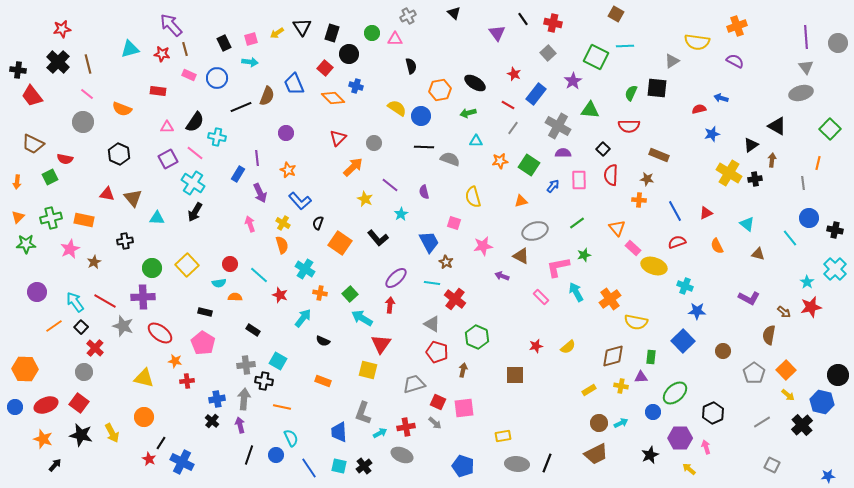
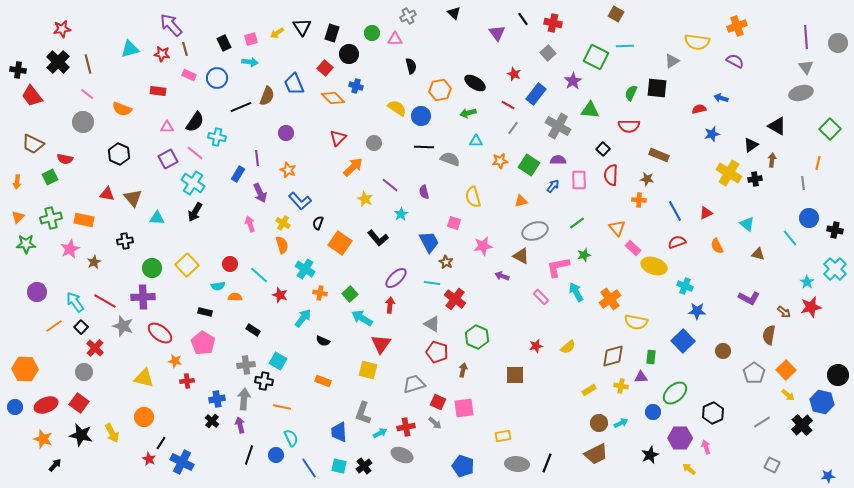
purple semicircle at (563, 153): moved 5 px left, 7 px down
cyan semicircle at (219, 283): moved 1 px left, 3 px down
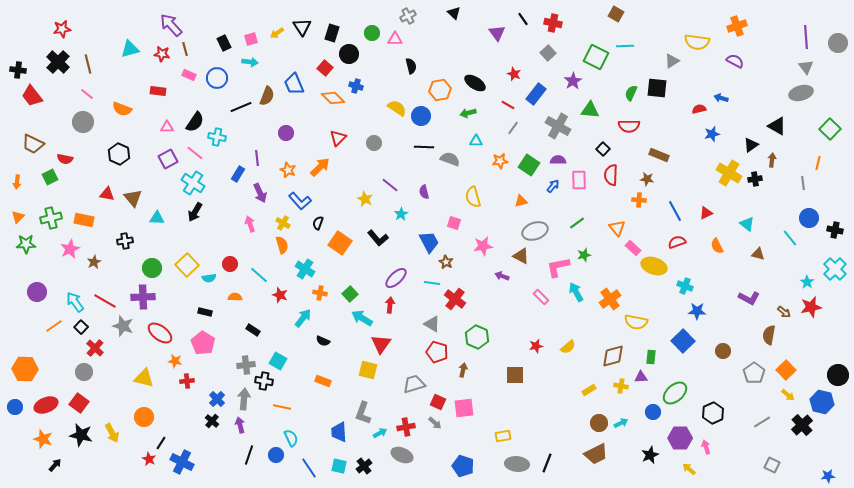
orange arrow at (353, 167): moved 33 px left
cyan semicircle at (218, 286): moved 9 px left, 8 px up
blue cross at (217, 399): rotated 35 degrees counterclockwise
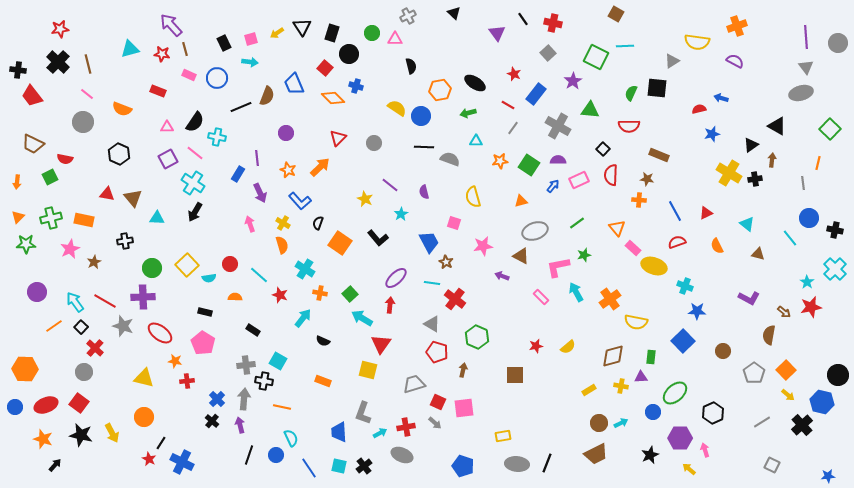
red star at (62, 29): moved 2 px left
red rectangle at (158, 91): rotated 14 degrees clockwise
pink rectangle at (579, 180): rotated 66 degrees clockwise
pink arrow at (706, 447): moved 1 px left, 3 px down
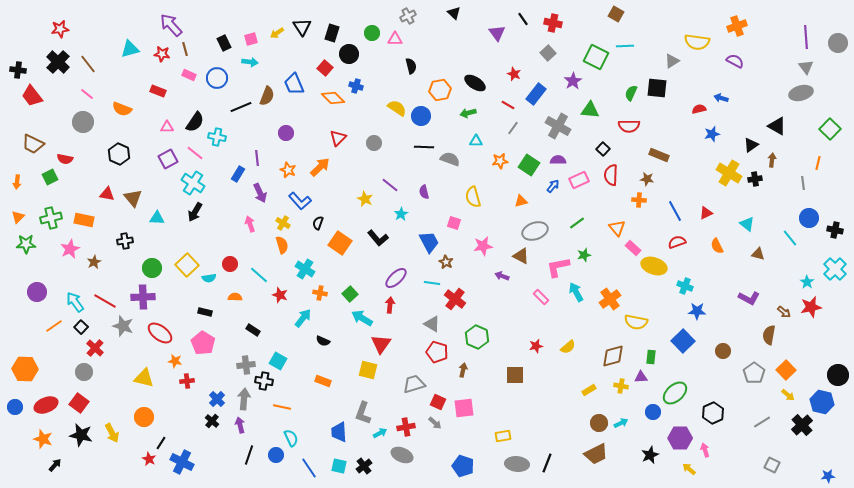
brown line at (88, 64): rotated 24 degrees counterclockwise
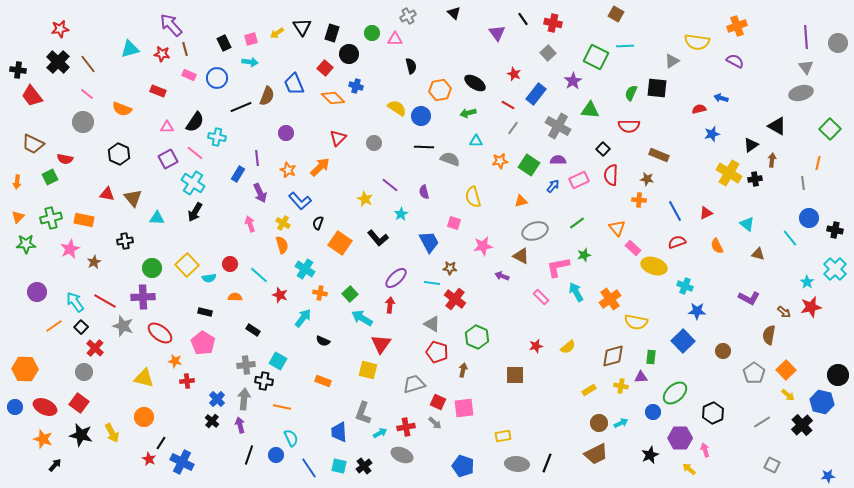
brown star at (446, 262): moved 4 px right, 6 px down; rotated 24 degrees counterclockwise
red ellipse at (46, 405): moved 1 px left, 2 px down; rotated 45 degrees clockwise
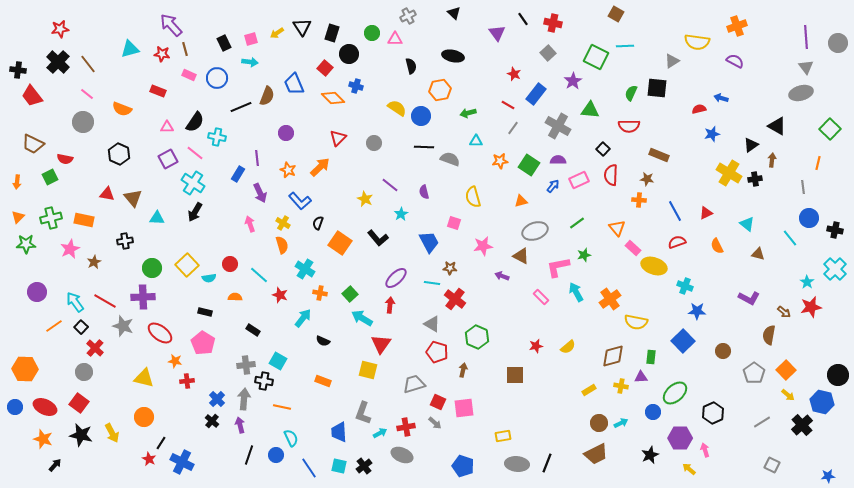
black ellipse at (475, 83): moved 22 px left, 27 px up; rotated 20 degrees counterclockwise
gray line at (803, 183): moved 4 px down
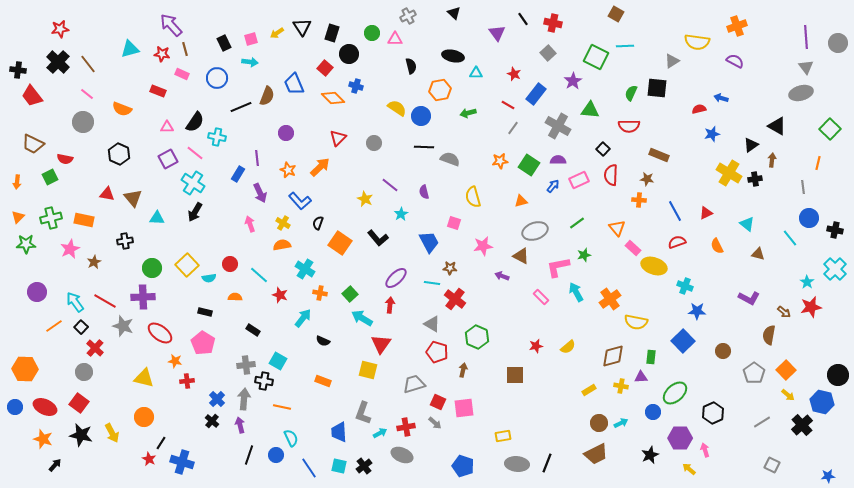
pink rectangle at (189, 75): moved 7 px left, 1 px up
cyan triangle at (476, 141): moved 68 px up
orange semicircle at (282, 245): rotated 84 degrees counterclockwise
blue cross at (182, 462): rotated 10 degrees counterclockwise
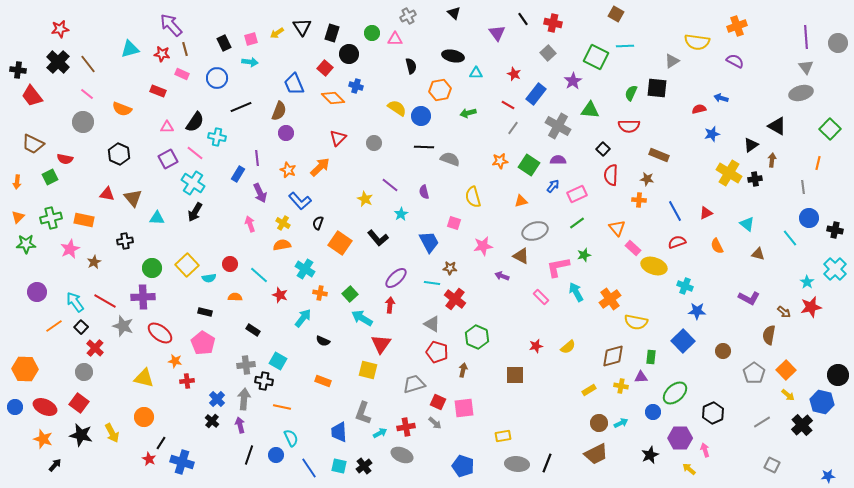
brown semicircle at (267, 96): moved 12 px right, 15 px down
pink rectangle at (579, 180): moved 2 px left, 14 px down
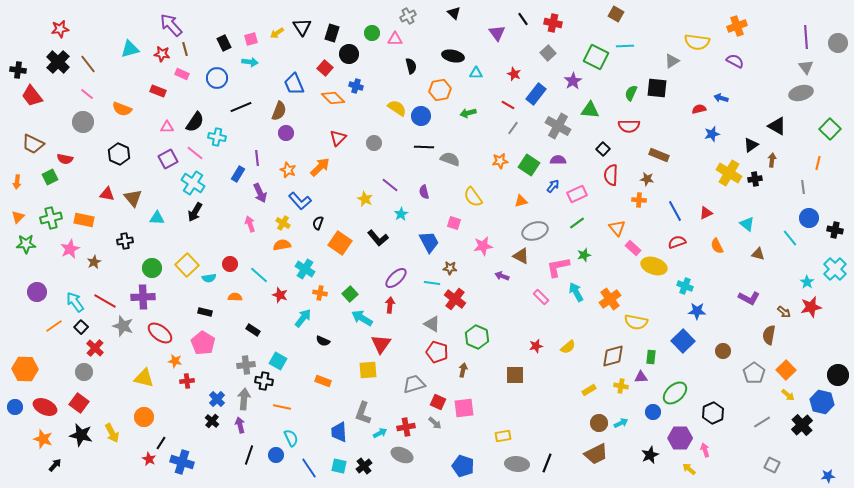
yellow semicircle at (473, 197): rotated 20 degrees counterclockwise
yellow square at (368, 370): rotated 18 degrees counterclockwise
